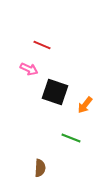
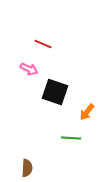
red line: moved 1 px right, 1 px up
orange arrow: moved 2 px right, 7 px down
green line: rotated 18 degrees counterclockwise
brown semicircle: moved 13 px left
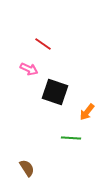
red line: rotated 12 degrees clockwise
brown semicircle: rotated 36 degrees counterclockwise
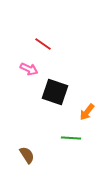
brown semicircle: moved 13 px up
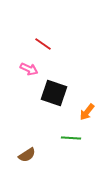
black square: moved 1 px left, 1 px down
brown semicircle: rotated 90 degrees clockwise
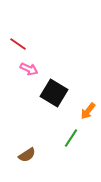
red line: moved 25 px left
black square: rotated 12 degrees clockwise
orange arrow: moved 1 px right, 1 px up
green line: rotated 60 degrees counterclockwise
